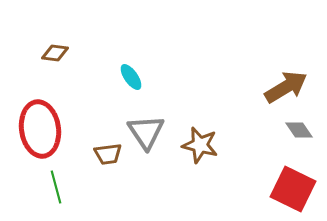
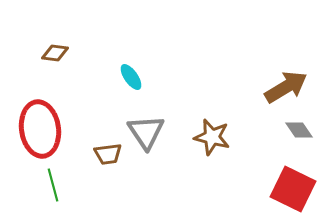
brown star: moved 12 px right, 8 px up
green line: moved 3 px left, 2 px up
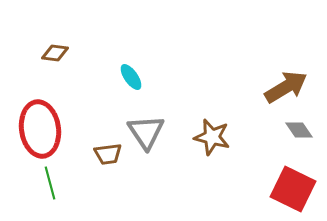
green line: moved 3 px left, 2 px up
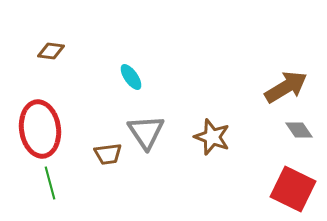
brown diamond: moved 4 px left, 2 px up
brown star: rotated 6 degrees clockwise
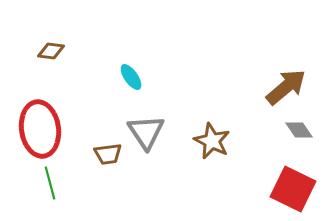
brown arrow: rotated 9 degrees counterclockwise
brown star: moved 4 px down; rotated 6 degrees clockwise
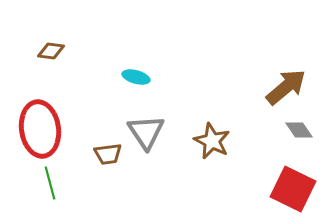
cyan ellipse: moved 5 px right; rotated 40 degrees counterclockwise
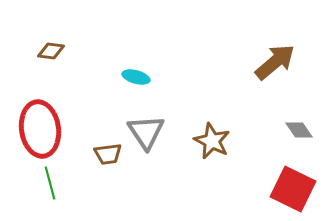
brown arrow: moved 11 px left, 25 px up
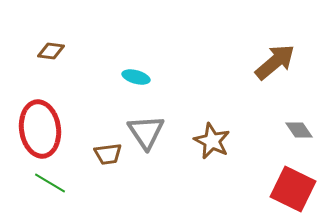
green line: rotated 44 degrees counterclockwise
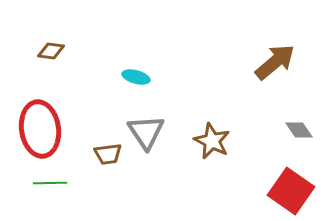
green line: rotated 32 degrees counterclockwise
red square: moved 2 px left, 2 px down; rotated 9 degrees clockwise
